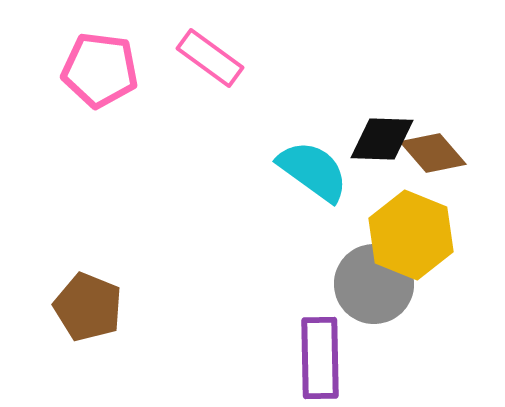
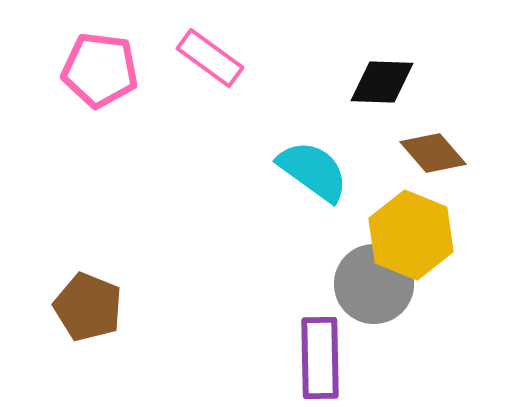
black diamond: moved 57 px up
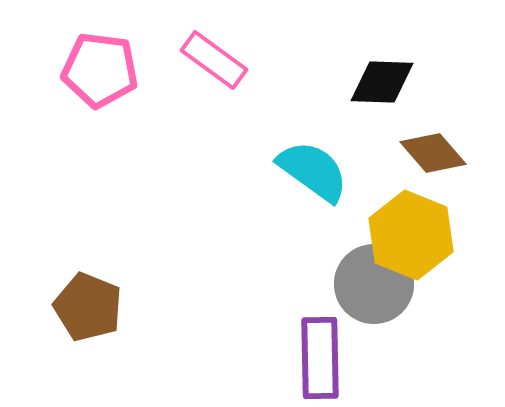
pink rectangle: moved 4 px right, 2 px down
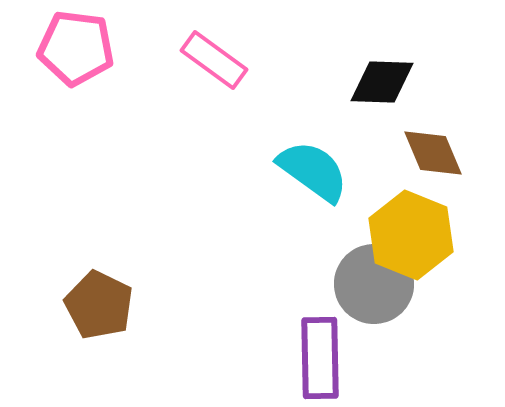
pink pentagon: moved 24 px left, 22 px up
brown diamond: rotated 18 degrees clockwise
brown pentagon: moved 11 px right, 2 px up; rotated 4 degrees clockwise
